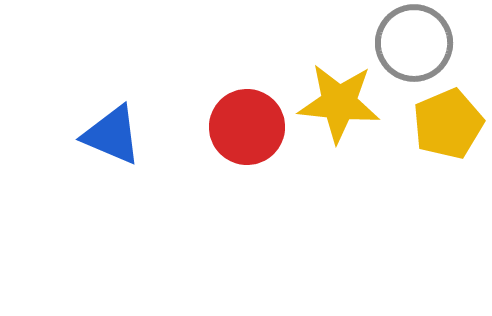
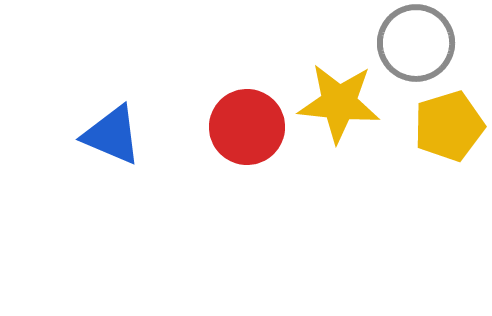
gray circle: moved 2 px right
yellow pentagon: moved 1 px right, 2 px down; rotated 6 degrees clockwise
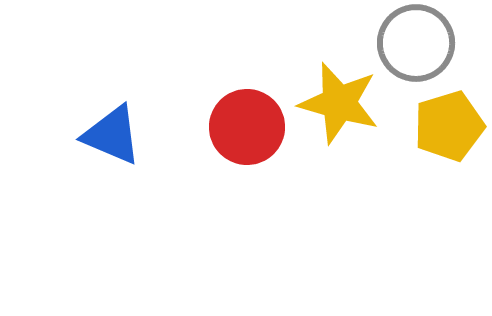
yellow star: rotated 10 degrees clockwise
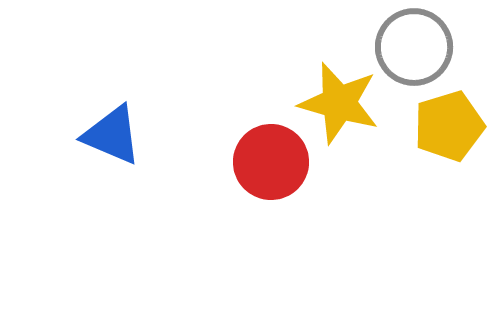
gray circle: moved 2 px left, 4 px down
red circle: moved 24 px right, 35 px down
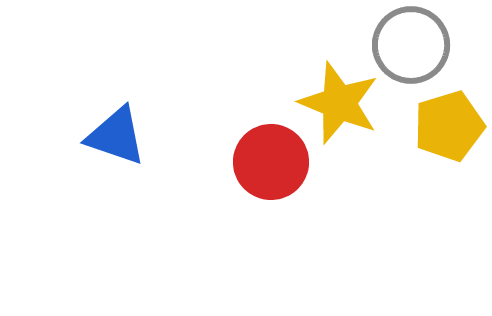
gray circle: moved 3 px left, 2 px up
yellow star: rotated 6 degrees clockwise
blue triangle: moved 4 px right, 1 px down; rotated 4 degrees counterclockwise
